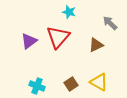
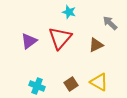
red triangle: moved 2 px right, 1 px down
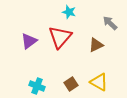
red triangle: moved 1 px up
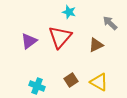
brown square: moved 4 px up
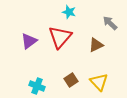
yellow triangle: rotated 18 degrees clockwise
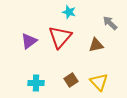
brown triangle: rotated 14 degrees clockwise
cyan cross: moved 1 px left, 3 px up; rotated 21 degrees counterclockwise
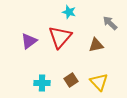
cyan cross: moved 6 px right
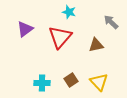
gray arrow: moved 1 px right, 1 px up
purple triangle: moved 4 px left, 12 px up
